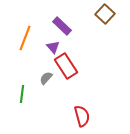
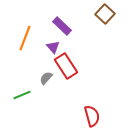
green line: moved 1 px down; rotated 60 degrees clockwise
red semicircle: moved 10 px right
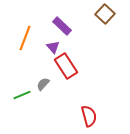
gray semicircle: moved 3 px left, 6 px down
red semicircle: moved 3 px left
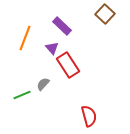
purple triangle: moved 1 px left, 1 px down
red rectangle: moved 2 px right, 1 px up
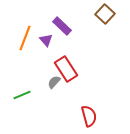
purple triangle: moved 6 px left, 8 px up
red rectangle: moved 2 px left, 4 px down
gray semicircle: moved 11 px right, 2 px up
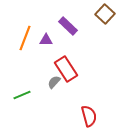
purple rectangle: moved 6 px right
purple triangle: rotated 48 degrees counterclockwise
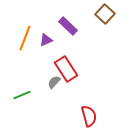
purple triangle: rotated 24 degrees counterclockwise
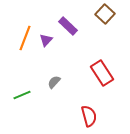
purple triangle: rotated 24 degrees counterclockwise
red rectangle: moved 36 px right, 4 px down
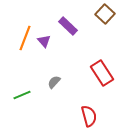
purple triangle: moved 2 px left, 1 px down; rotated 24 degrees counterclockwise
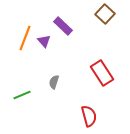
purple rectangle: moved 5 px left
gray semicircle: rotated 24 degrees counterclockwise
